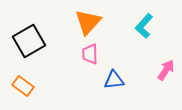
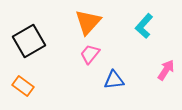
pink trapezoid: rotated 40 degrees clockwise
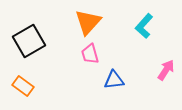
pink trapezoid: rotated 55 degrees counterclockwise
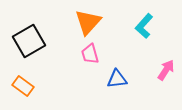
blue triangle: moved 3 px right, 1 px up
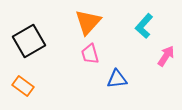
pink arrow: moved 14 px up
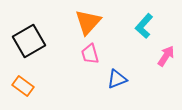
blue triangle: rotated 15 degrees counterclockwise
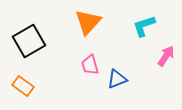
cyan L-shape: rotated 30 degrees clockwise
pink trapezoid: moved 11 px down
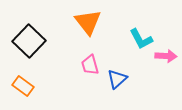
orange triangle: rotated 20 degrees counterclockwise
cyan L-shape: moved 3 px left, 13 px down; rotated 100 degrees counterclockwise
black square: rotated 16 degrees counterclockwise
pink arrow: rotated 60 degrees clockwise
blue triangle: rotated 20 degrees counterclockwise
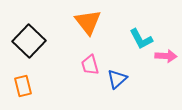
orange rectangle: rotated 40 degrees clockwise
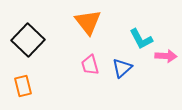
black square: moved 1 px left, 1 px up
blue triangle: moved 5 px right, 11 px up
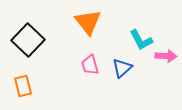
cyan L-shape: moved 1 px down
